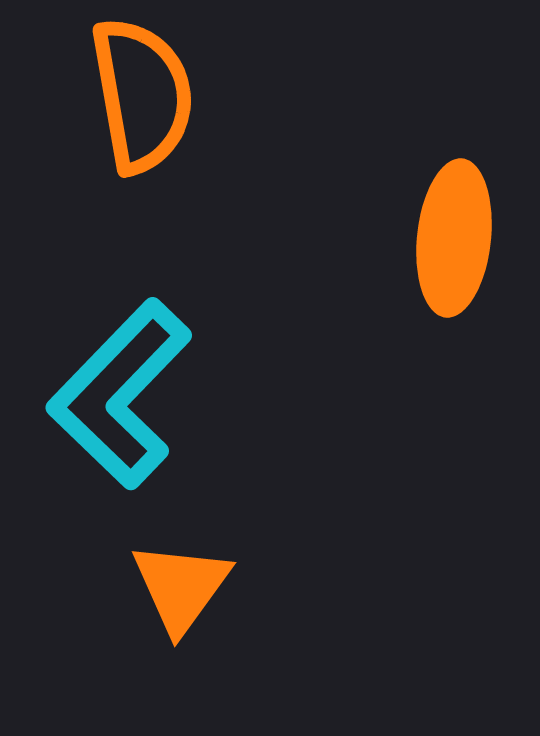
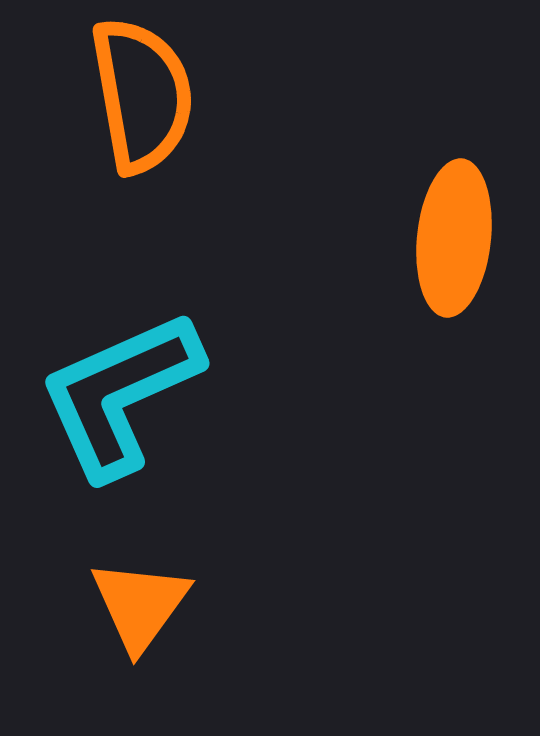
cyan L-shape: rotated 22 degrees clockwise
orange triangle: moved 41 px left, 18 px down
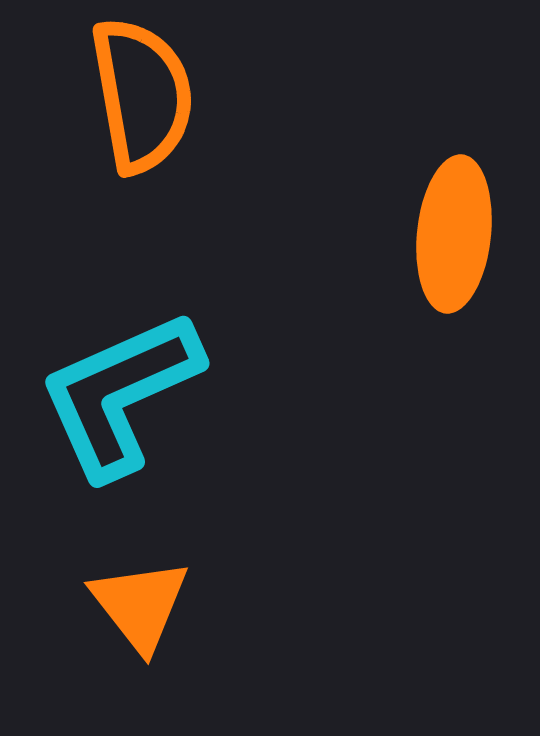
orange ellipse: moved 4 px up
orange triangle: rotated 14 degrees counterclockwise
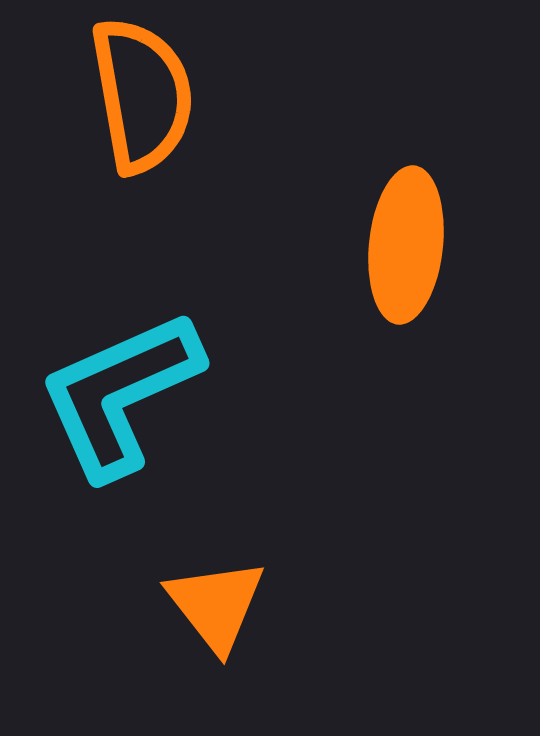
orange ellipse: moved 48 px left, 11 px down
orange triangle: moved 76 px right
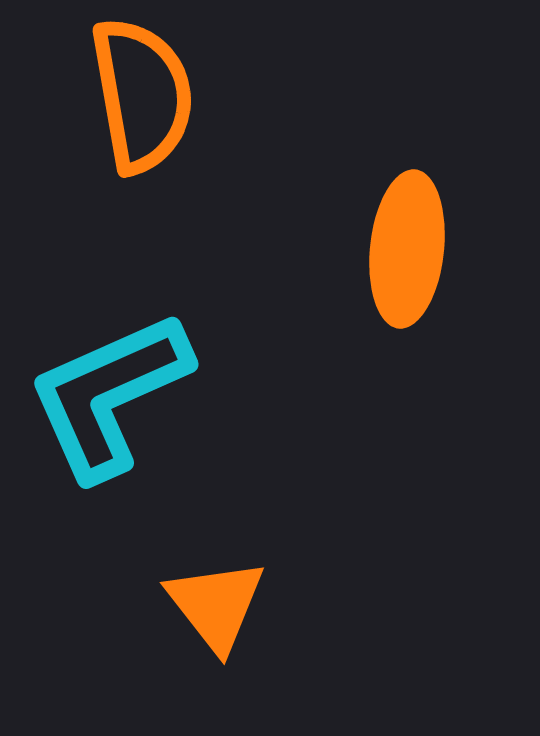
orange ellipse: moved 1 px right, 4 px down
cyan L-shape: moved 11 px left, 1 px down
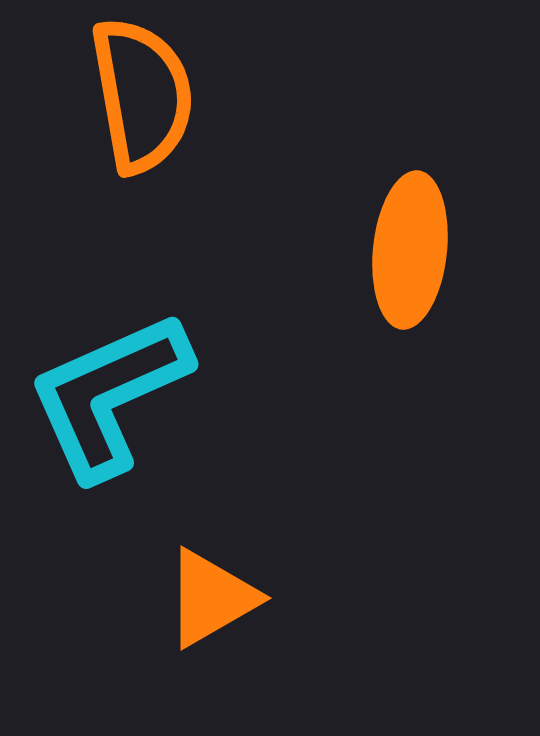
orange ellipse: moved 3 px right, 1 px down
orange triangle: moved 5 px left, 7 px up; rotated 38 degrees clockwise
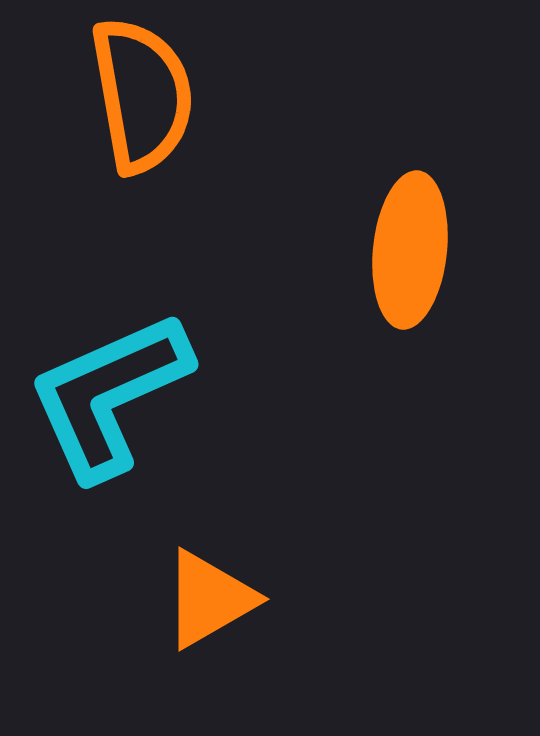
orange triangle: moved 2 px left, 1 px down
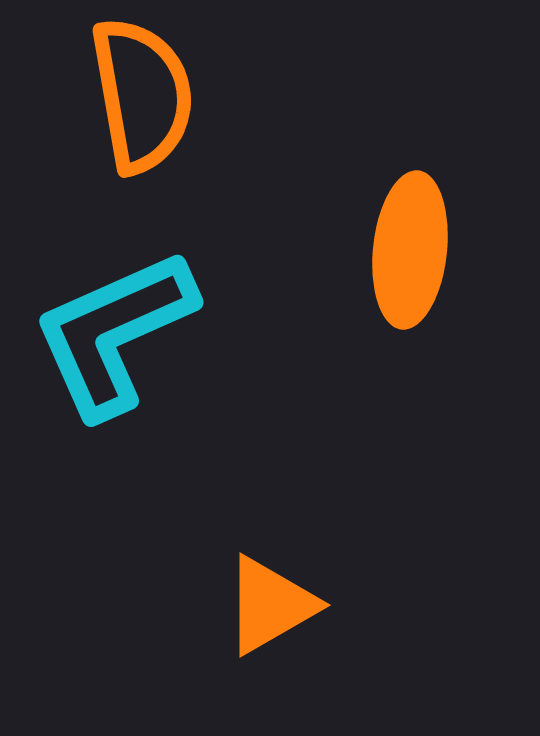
cyan L-shape: moved 5 px right, 62 px up
orange triangle: moved 61 px right, 6 px down
